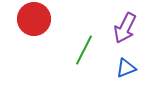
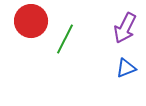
red circle: moved 3 px left, 2 px down
green line: moved 19 px left, 11 px up
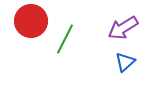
purple arrow: moved 2 px left; rotated 32 degrees clockwise
blue triangle: moved 1 px left, 6 px up; rotated 20 degrees counterclockwise
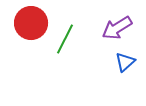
red circle: moved 2 px down
purple arrow: moved 6 px left
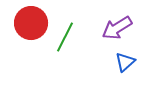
green line: moved 2 px up
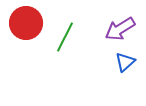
red circle: moved 5 px left
purple arrow: moved 3 px right, 1 px down
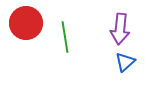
purple arrow: rotated 52 degrees counterclockwise
green line: rotated 36 degrees counterclockwise
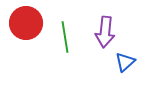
purple arrow: moved 15 px left, 3 px down
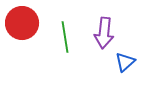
red circle: moved 4 px left
purple arrow: moved 1 px left, 1 px down
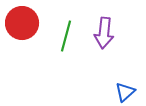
green line: moved 1 px right, 1 px up; rotated 24 degrees clockwise
blue triangle: moved 30 px down
